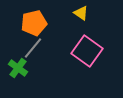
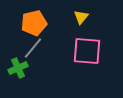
yellow triangle: moved 4 px down; rotated 35 degrees clockwise
pink square: rotated 32 degrees counterclockwise
green cross: rotated 30 degrees clockwise
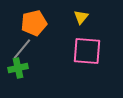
gray line: moved 11 px left, 1 px down
green cross: rotated 12 degrees clockwise
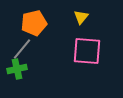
green cross: moved 1 px left, 1 px down
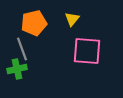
yellow triangle: moved 9 px left, 2 px down
gray line: rotated 60 degrees counterclockwise
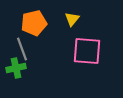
green cross: moved 1 px left, 1 px up
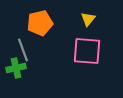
yellow triangle: moved 16 px right
orange pentagon: moved 6 px right
gray line: moved 1 px right, 1 px down
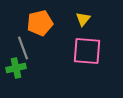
yellow triangle: moved 5 px left
gray line: moved 2 px up
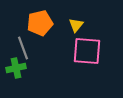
yellow triangle: moved 7 px left, 6 px down
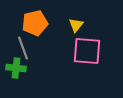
orange pentagon: moved 5 px left
green cross: rotated 18 degrees clockwise
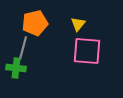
yellow triangle: moved 2 px right, 1 px up
gray line: rotated 35 degrees clockwise
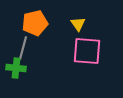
yellow triangle: rotated 14 degrees counterclockwise
